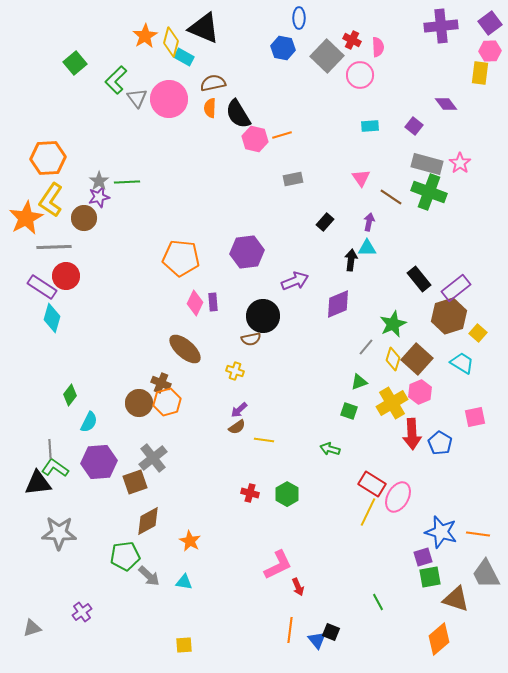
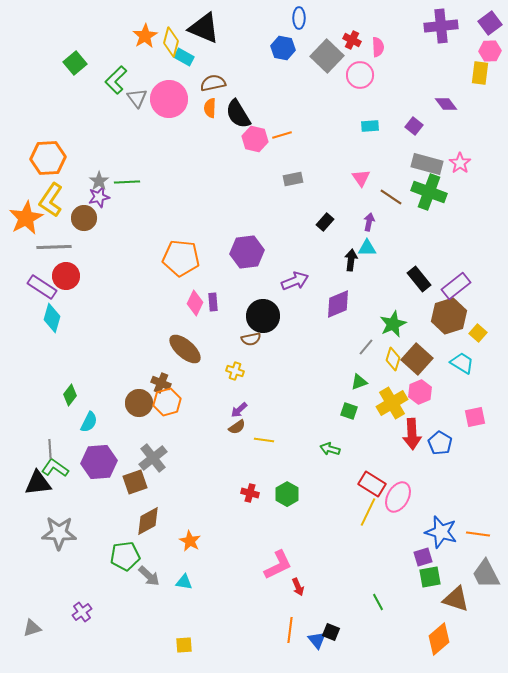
purple rectangle at (456, 288): moved 2 px up
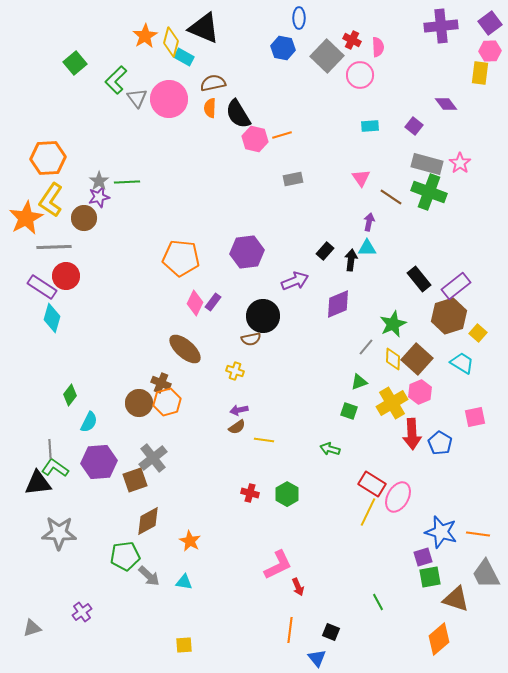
black rectangle at (325, 222): moved 29 px down
purple rectangle at (213, 302): rotated 42 degrees clockwise
yellow diamond at (393, 359): rotated 15 degrees counterclockwise
purple arrow at (239, 410): rotated 30 degrees clockwise
brown square at (135, 482): moved 2 px up
blue triangle at (317, 640): moved 18 px down
